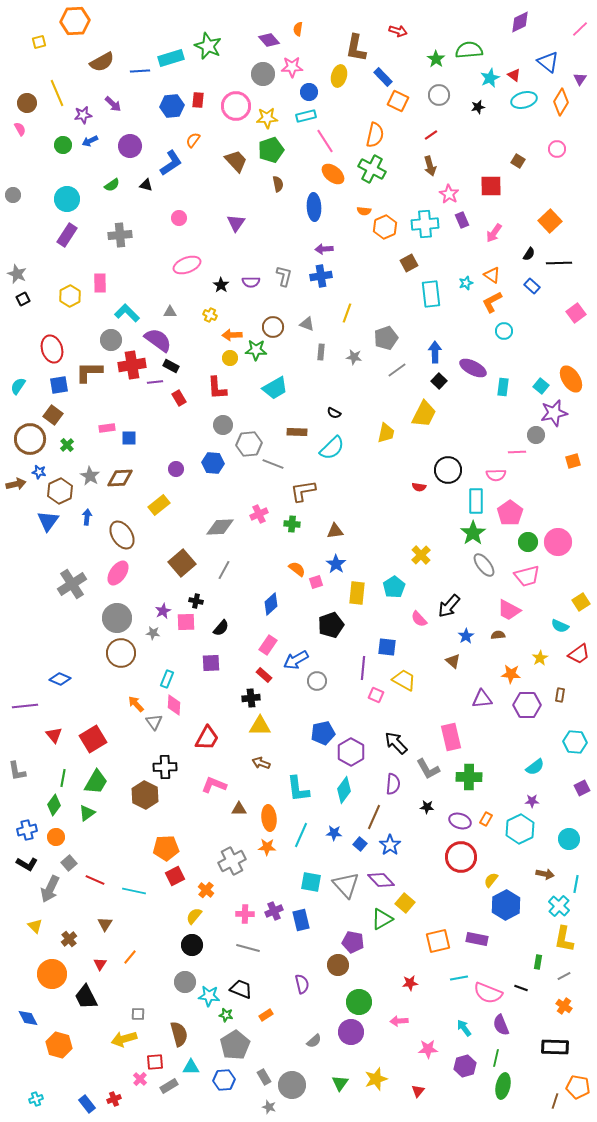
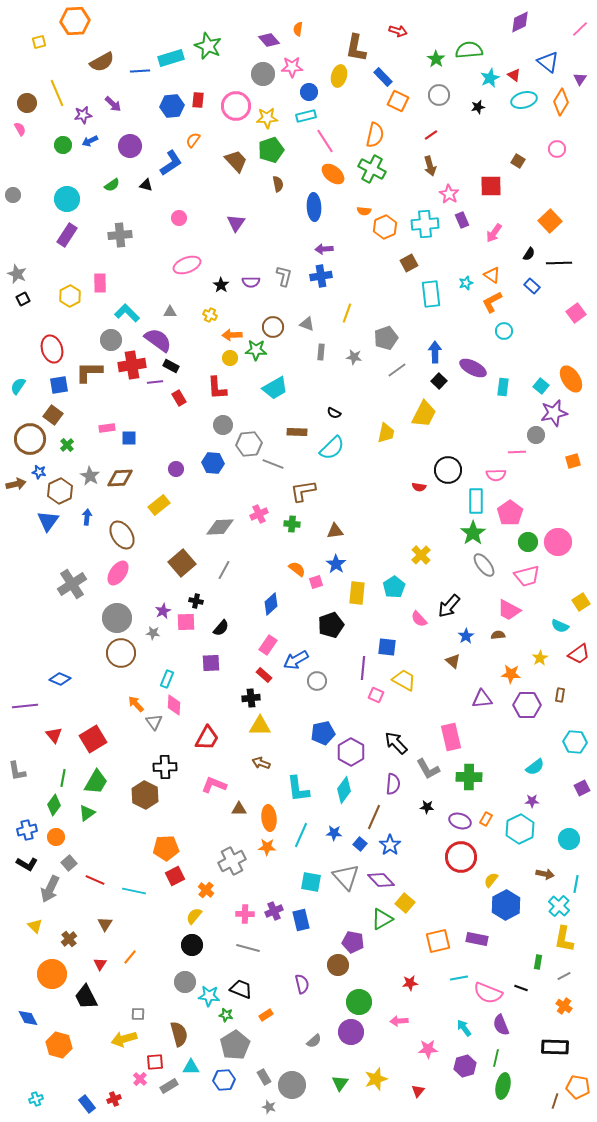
gray triangle at (346, 885): moved 8 px up
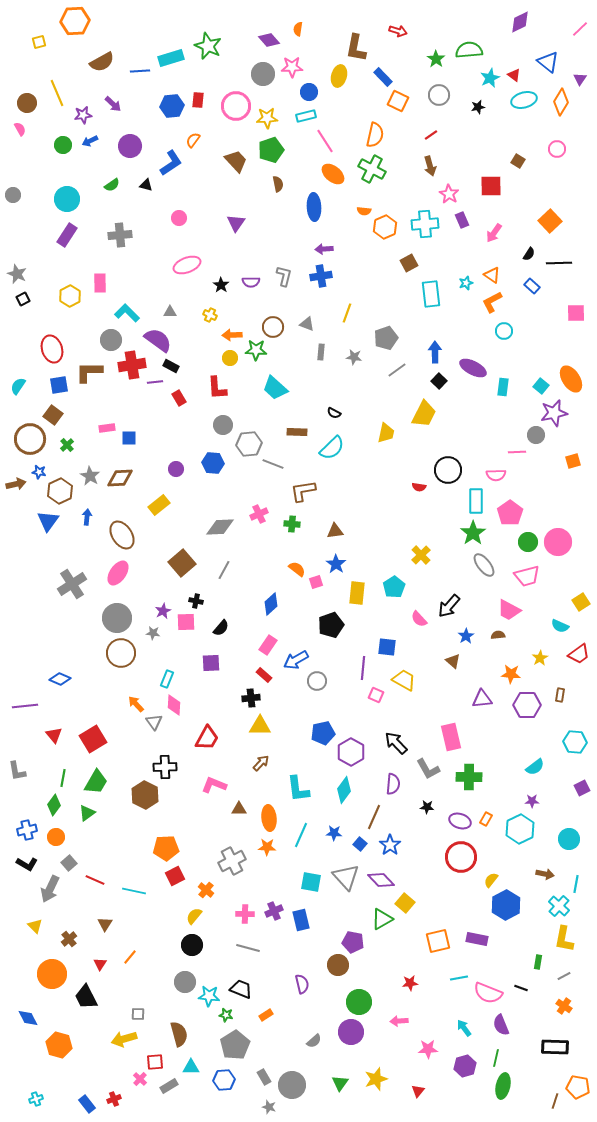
pink square at (576, 313): rotated 36 degrees clockwise
cyan trapezoid at (275, 388): rotated 72 degrees clockwise
brown arrow at (261, 763): rotated 114 degrees clockwise
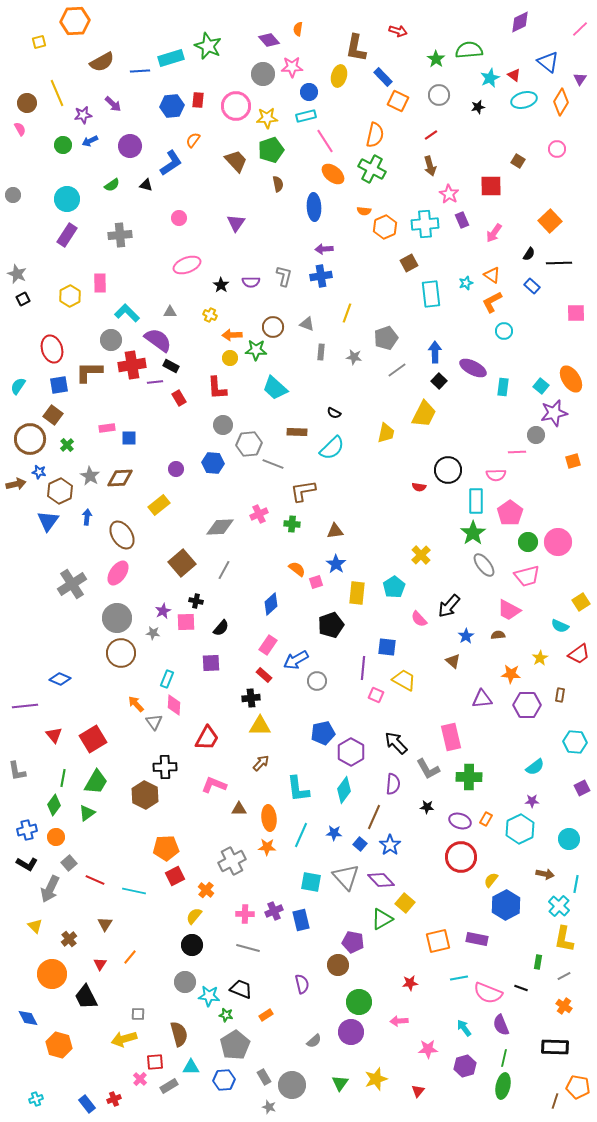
green line at (496, 1058): moved 8 px right
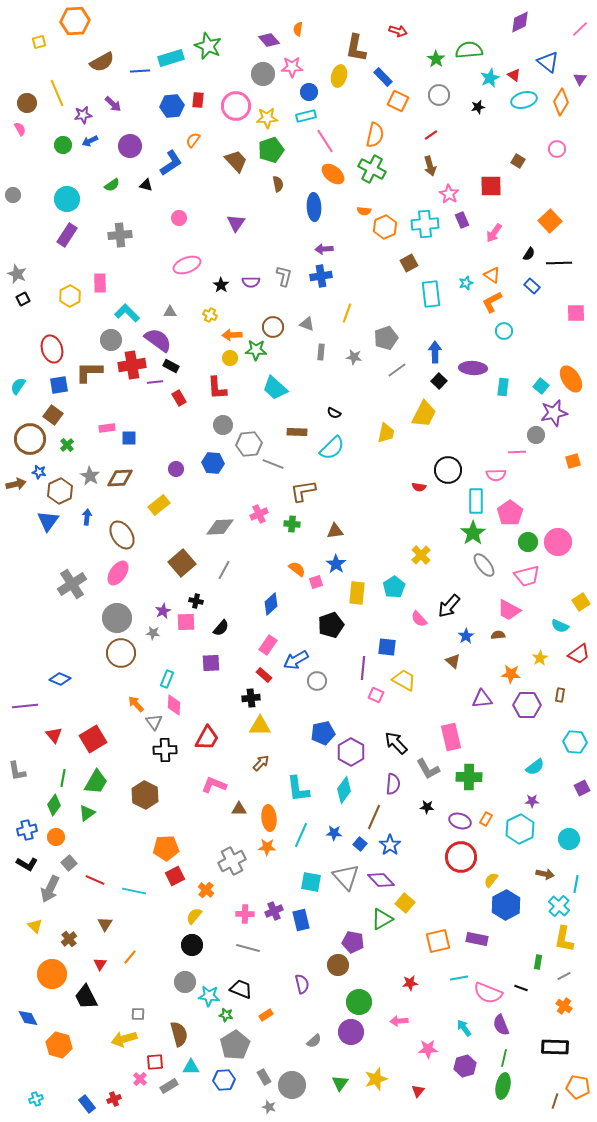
purple ellipse at (473, 368): rotated 24 degrees counterclockwise
black cross at (165, 767): moved 17 px up
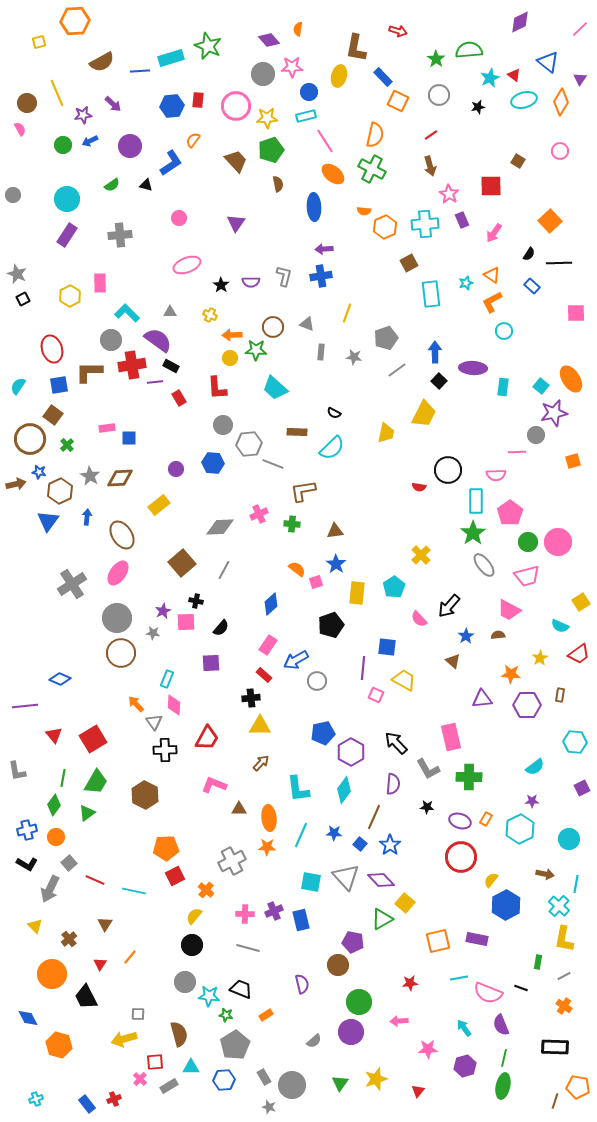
pink circle at (557, 149): moved 3 px right, 2 px down
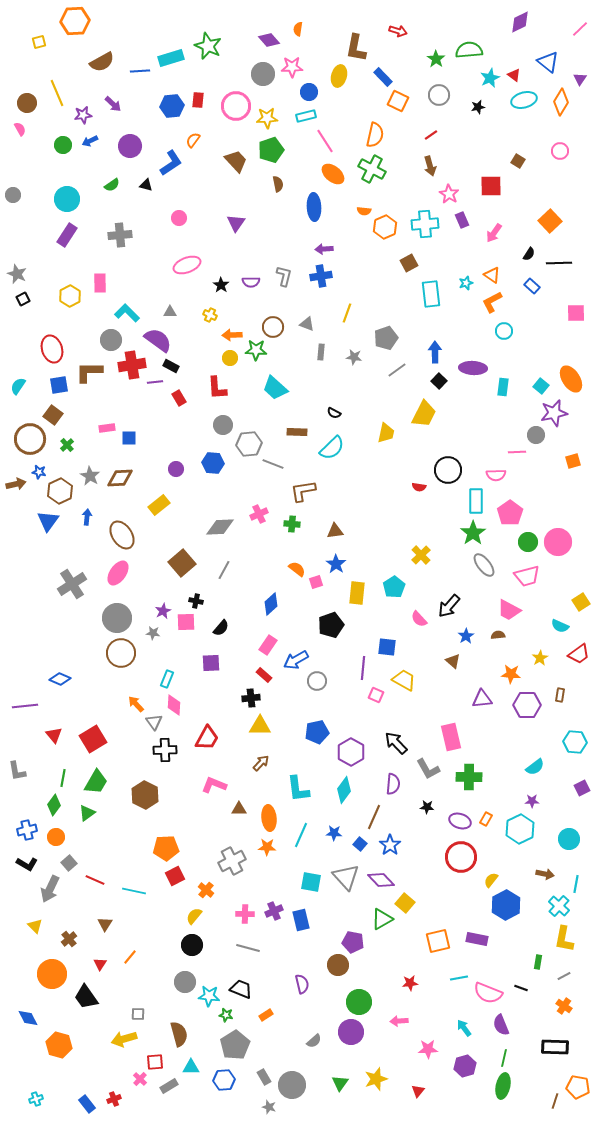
blue pentagon at (323, 733): moved 6 px left, 1 px up
black trapezoid at (86, 997): rotated 8 degrees counterclockwise
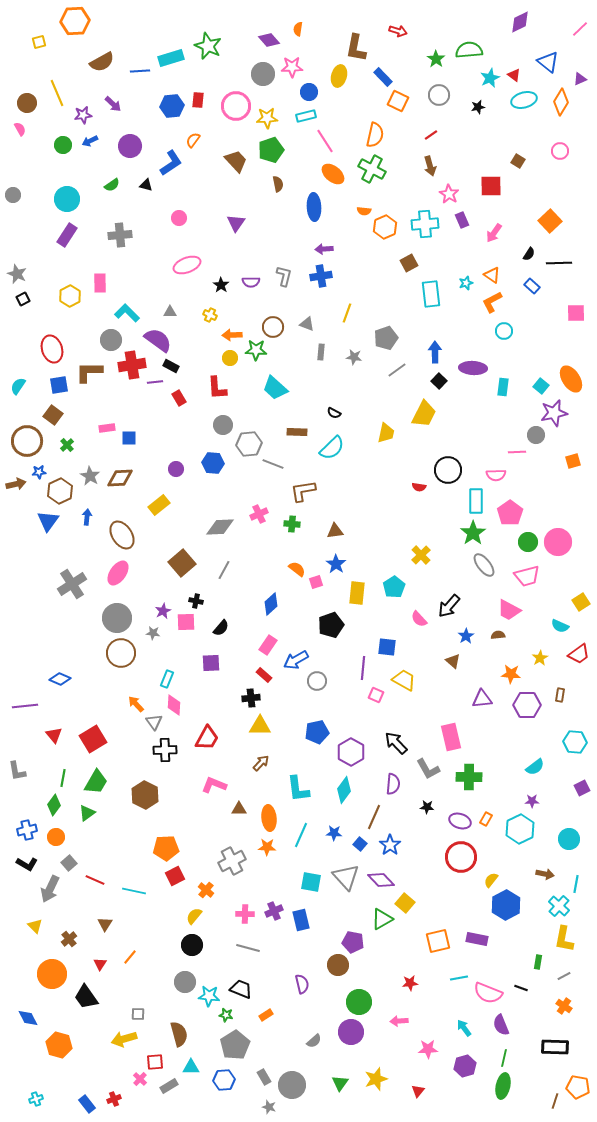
purple triangle at (580, 79): rotated 32 degrees clockwise
brown circle at (30, 439): moved 3 px left, 2 px down
blue star at (39, 472): rotated 16 degrees counterclockwise
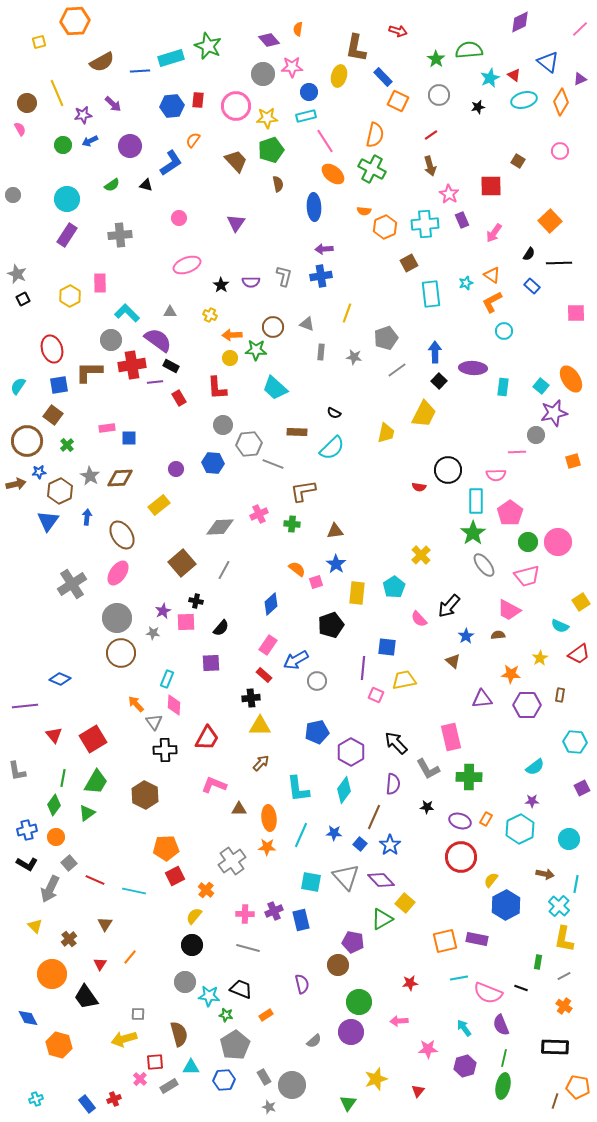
yellow trapezoid at (404, 680): rotated 40 degrees counterclockwise
gray cross at (232, 861): rotated 8 degrees counterclockwise
orange square at (438, 941): moved 7 px right
green triangle at (340, 1083): moved 8 px right, 20 px down
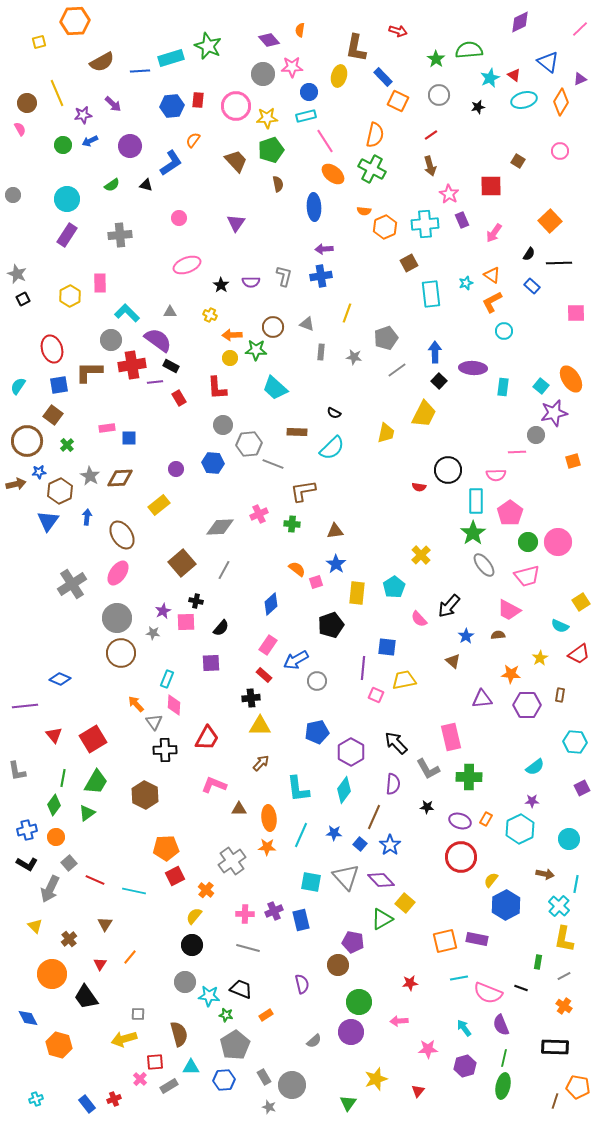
orange semicircle at (298, 29): moved 2 px right, 1 px down
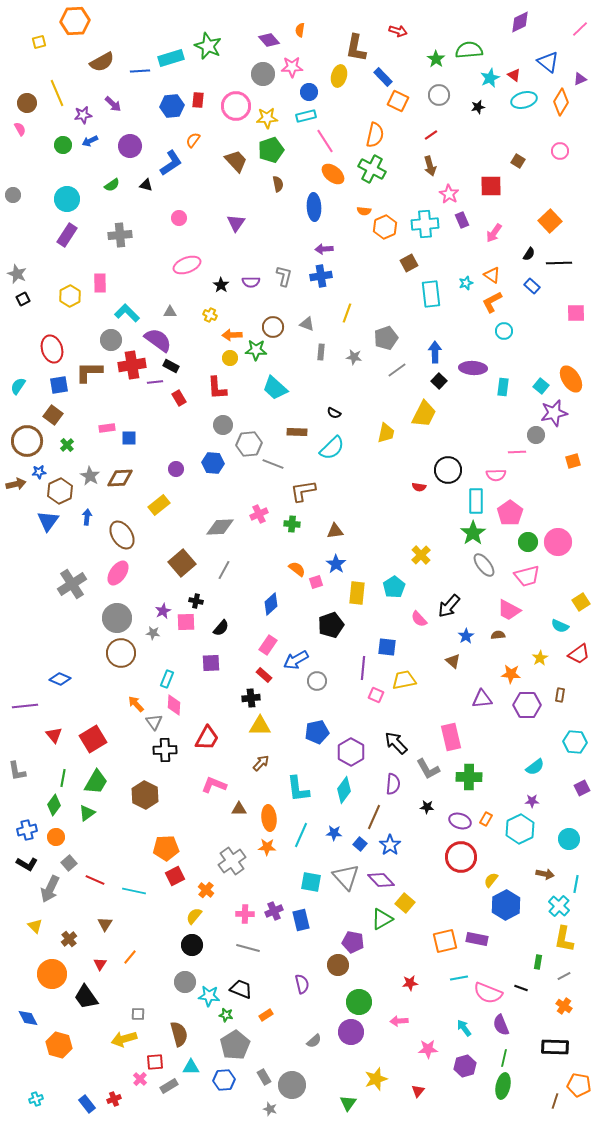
orange pentagon at (578, 1087): moved 1 px right, 2 px up
gray star at (269, 1107): moved 1 px right, 2 px down
